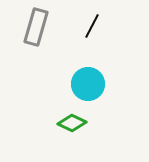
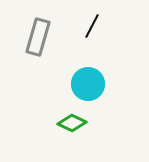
gray rectangle: moved 2 px right, 10 px down
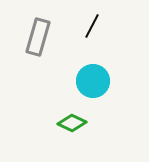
cyan circle: moved 5 px right, 3 px up
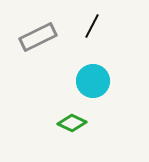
gray rectangle: rotated 48 degrees clockwise
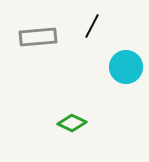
gray rectangle: rotated 21 degrees clockwise
cyan circle: moved 33 px right, 14 px up
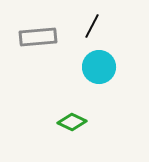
cyan circle: moved 27 px left
green diamond: moved 1 px up
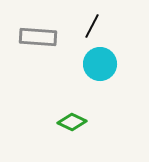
gray rectangle: rotated 9 degrees clockwise
cyan circle: moved 1 px right, 3 px up
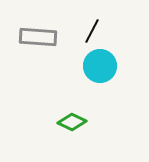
black line: moved 5 px down
cyan circle: moved 2 px down
